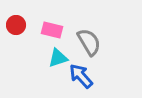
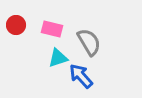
pink rectangle: moved 1 px up
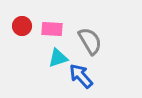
red circle: moved 6 px right, 1 px down
pink rectangle: rotated 10 degrees counterclockwise
gray semicircle: moved 1 px right, 1 px up
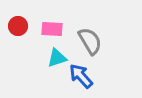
red circle: moved 4 px left
cyan triangle: moved 1 px left
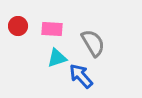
gray semicircle: moved 3 px right, 2 px down
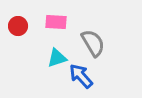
pink rectangle: moved 4 px right, 7 px up
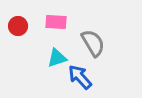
blue arrow: moved 1 px left, 1 px down
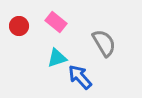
pink rectangle: rotated 35 degrees clockwise
red circle: moved 1 px right
gray semicircle: moved 11 px right
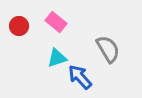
gray semicircle: moved 4 px right, 6 px down
